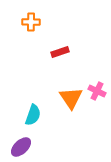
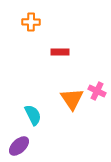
red rectangle: rotated 18 degrees clockwise
orange triangle: moved 1 px right, 1 px down
cyan semicircle: rotated 45 degrees counterclockwise
purple ellipse: moved 2 px left, 1 px up
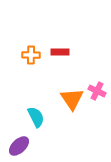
orange cross: moved 33 px down
cyan semicircle: moved 3 px right, 2 px down
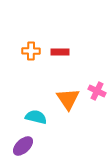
orange cross: moved 4 px up
orange triangle: moved 4 px left
cyan semicircle: rotated 50 degrees counterclockwise
purple ellipse: moved 4 px right
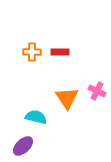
orange cross: moved 1 px right, 1 px down
orange triangle: moved 1 px left, 1 px up
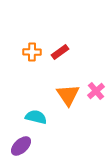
red rectangle: rotated 36 degrees counterclockwise
pink cross: moved 1 px left; rotated 24 degrees clockwise
orange triangle: moved 1 px right, 3 px up
purple ellipse: moved 2 px left
